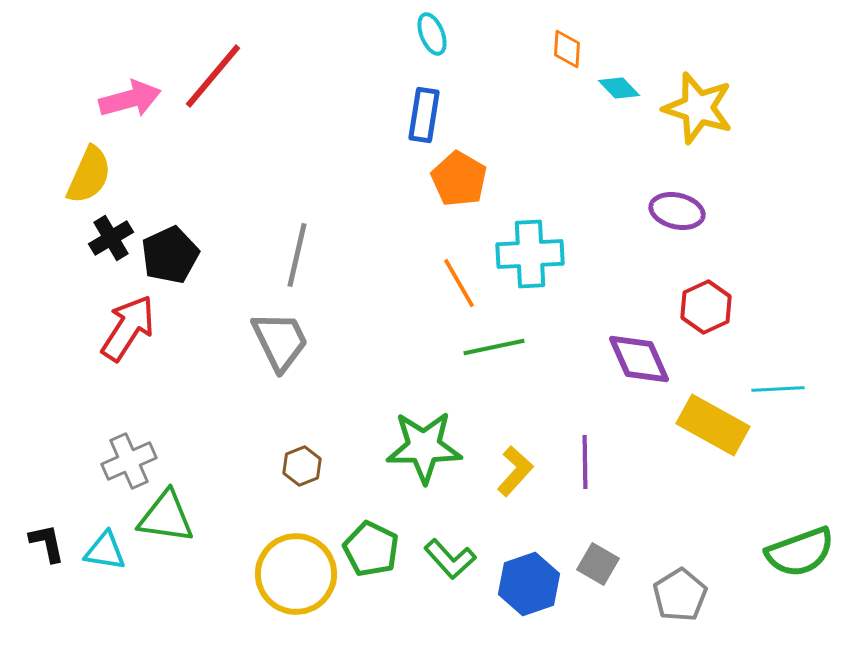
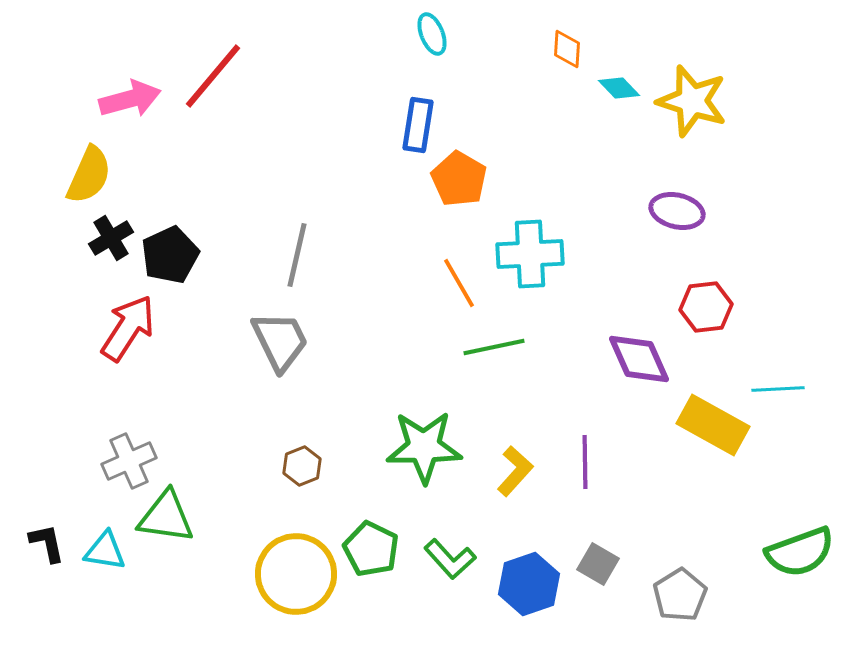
yellow star: moved 6 px left, 7 px up
blue rectangle: moved 6 px left, 10 px down
red hexagon: rotated 18 degrees clockwise
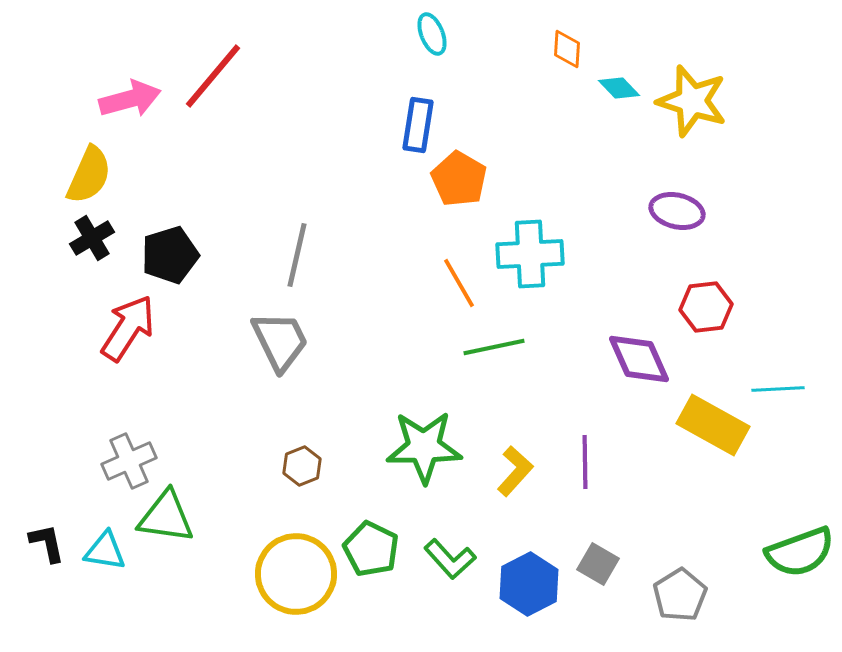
black cross: moved 19 px left
black pentagon: rotated 8 degrees clockwise
blue hexagon: rotated 8 degrees counterclockwise
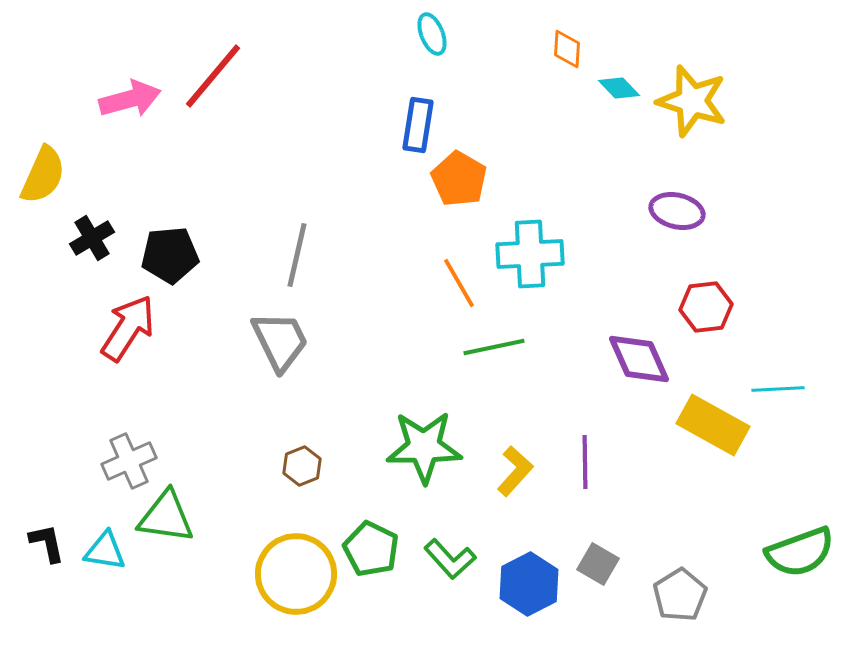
yellow semicircle: moved 46 px left
black pentagon: rotated 12 degrees clockwise
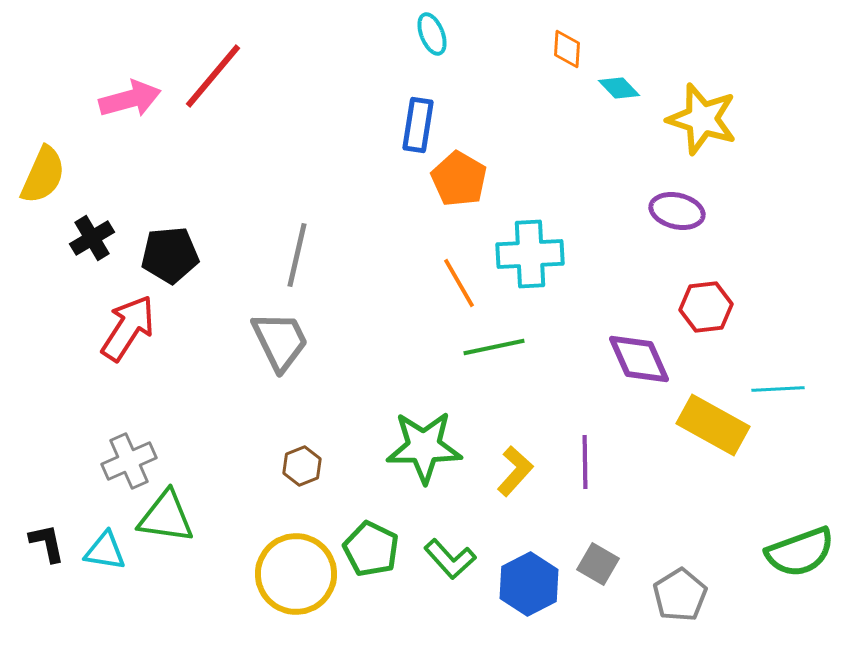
yellow star: moved 10 px right, 18 px down
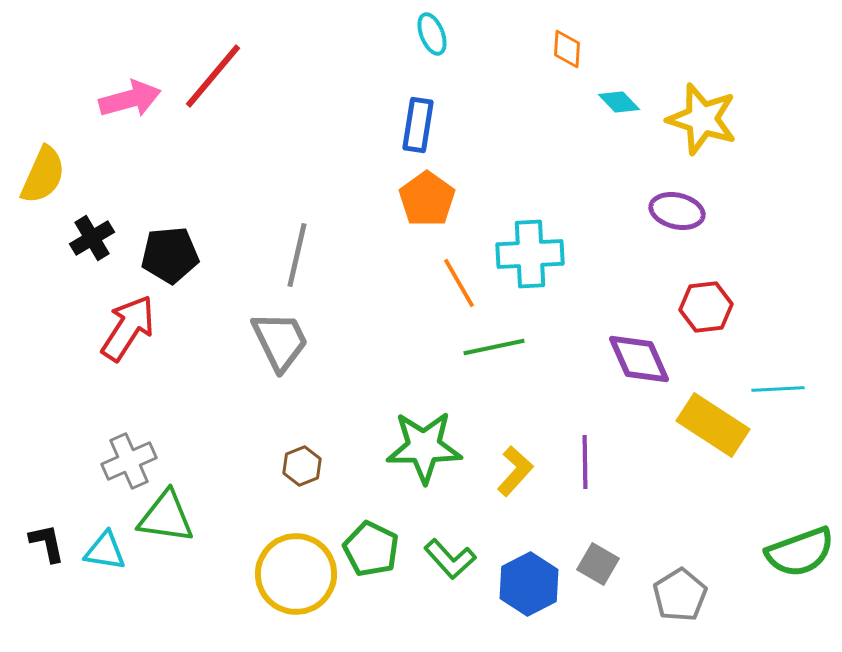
cyan diamond: moved 14 px down
orange pentagon: moved 32 px left, 20 px down; rotated 6 degrees clockwise
yellow rectangle: rotated 4 degrees clockwise
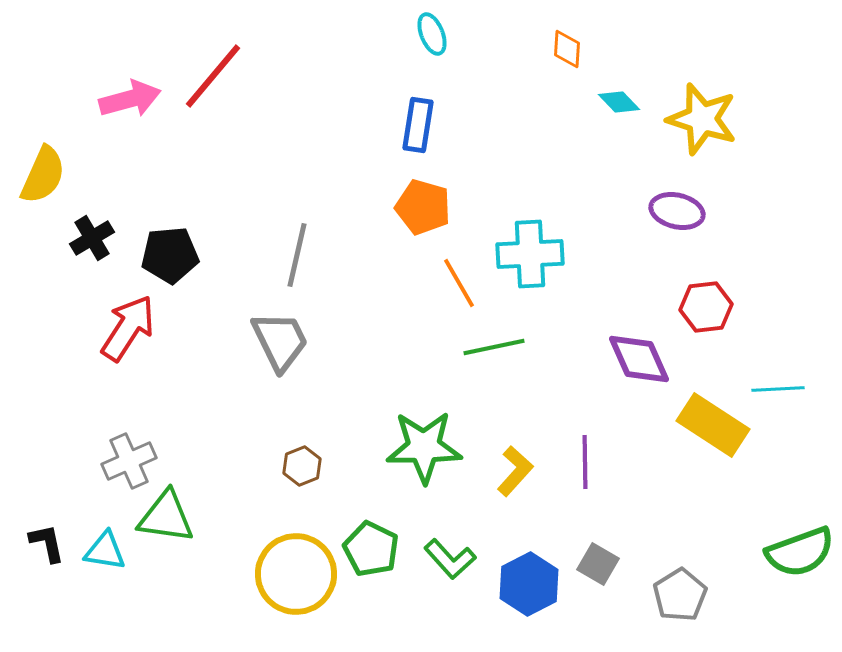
orange pentagon: moved 4 px left, 8 px down; rotated 20 degrees counterclockwise
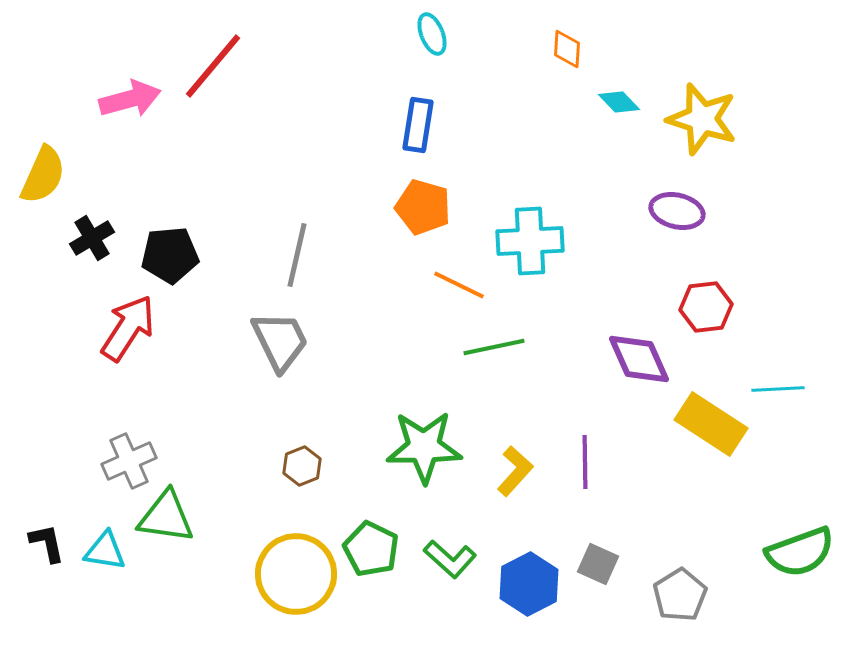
red line: moved 10 px up
cyan cross: moved 13 px up
orange line: moved 2 px down; rotated 34 degrees counterclockwise
yellow rectangle: moved 2 px left, 1 px up
green L-shape: rotated 6 degrees counterclockwise
gray square: rotated 6 degrees counterclockwise
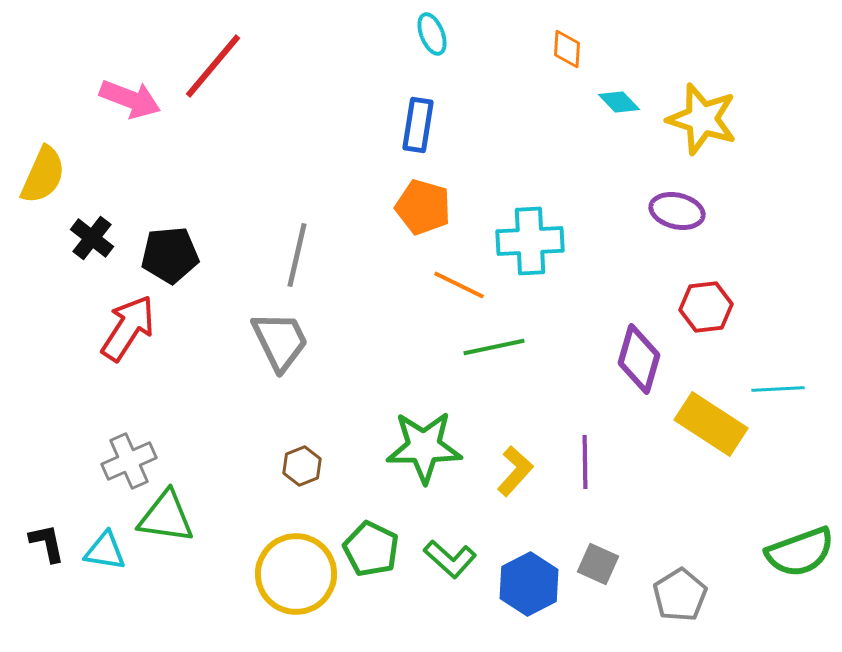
pink arrow: rotated 36 degrees clockwise
black cross: rotated 21 degrees counterclockwise
purple diamond: rotated 40 degrees clockwise
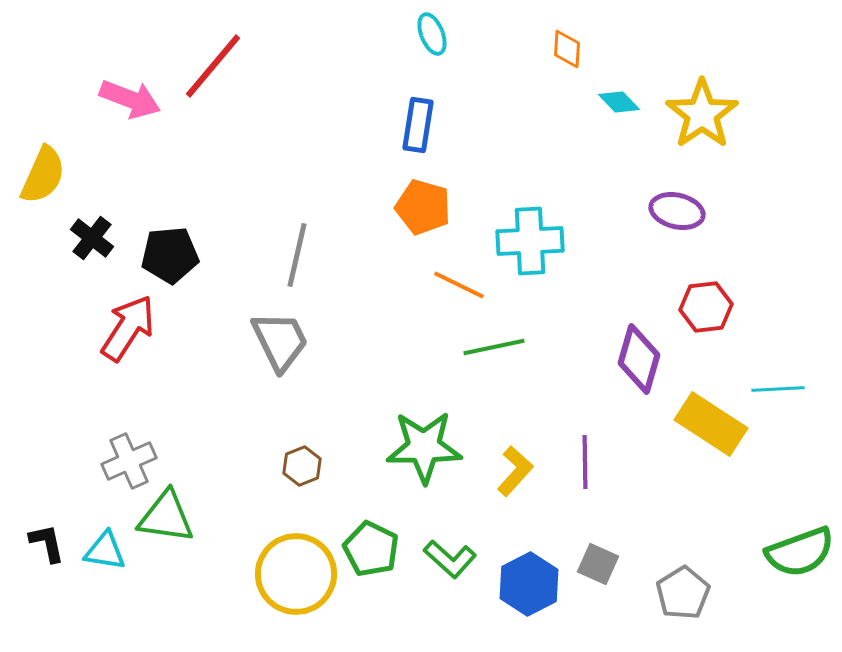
yellow star: moved 5 px up; rotated 20 degrees clockwise
gray pentagon: moved 3 px right, 2 px up
